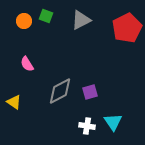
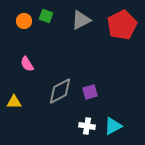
red pentagon: moved 5 px left, 3 px up
yellow triangle: rotated 35 degrees counterclockwise
cyan triangle: moved 4 px down; rotated 36 degrees clockwise
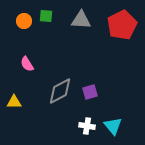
green square: rotated 16 degrees counterclockwise
gray triangle: rotated 30 degrees clockwise
cyan triangle: rotated 42 degrees counterclockwise
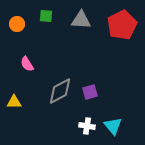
orange circle: moved 7 px left, 3 px down
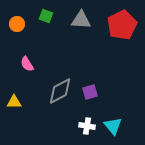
green square: rotated 16 degrees clockwise
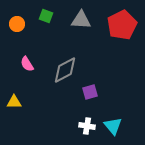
gray diamond: moved 5 px right, 21 px up
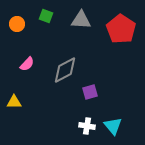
red pentagon: moved 1 px left, 4 px down; rotated 12 degrees counterclockwise
pink semicircle: rotated 105 degrees counterclockwise
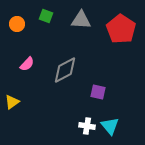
purple square: moved 8 px right; rotated 28 degrees clockwise
yellow triangle: moved 2 px left; rotated 35 degrees counterclockwise
cyan triangle: moved 3 px left
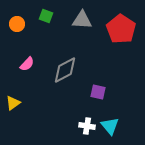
gray triangle: moved 1 px right
yellow triangle: moved 1 px right, 1 px down
